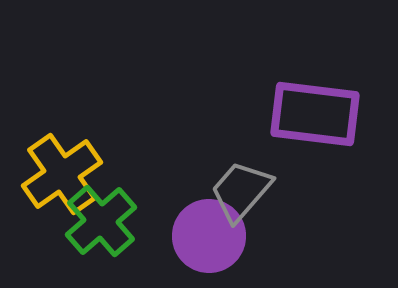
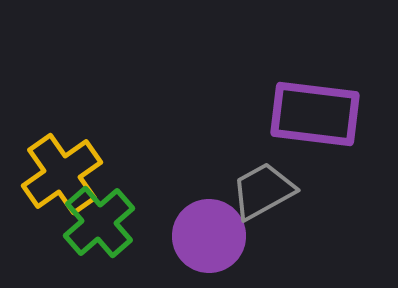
gray trapezoid: moved 22 px right; rotated 20 degrees clockwise
green cross: moved 2 px left, 1 px down
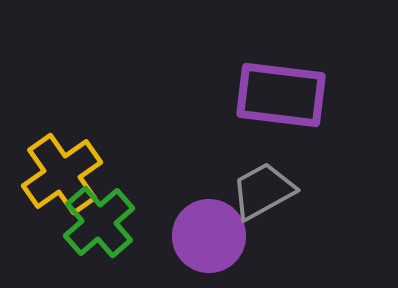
purple rectangle: moved 34 px left, 19 px up
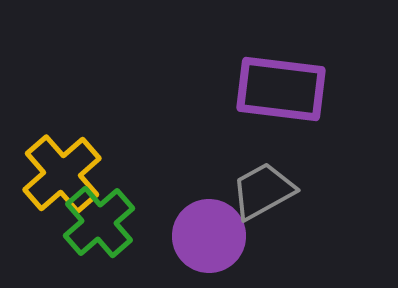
purple rectangle: moved 6 px up
yellow cross: rotated 6 degrees counterclockwise
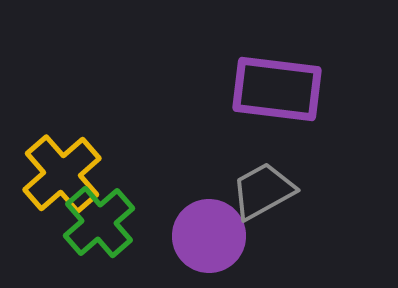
purple rectangle: moved 4 px left
